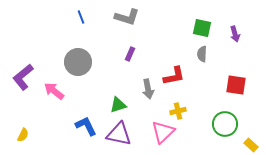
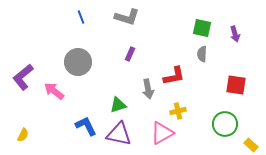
pink triangle: moved 1 px left, 1 px down; rotated 15 degrees clockwise
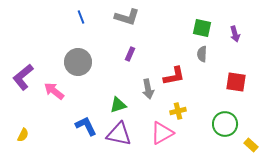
red square: moved 3 px up
